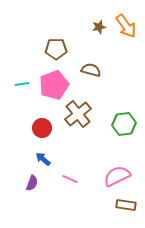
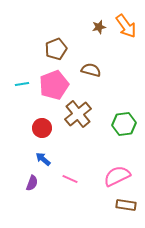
brown pentagon: rotated 20 degrees counterclockwise
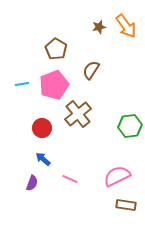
brown pentagon: rotated 20 degrees counterclockwise
brown semicircle: rotated 72 degrees counterclockwise
green hexagon: moved 6 px right, 2 px down
